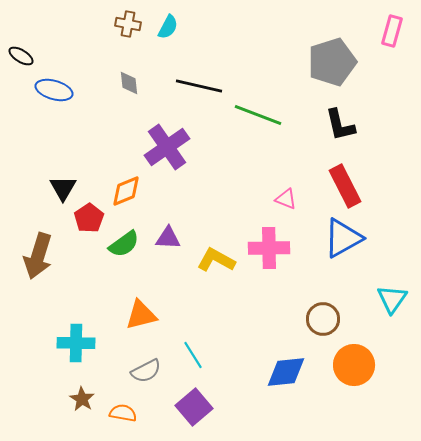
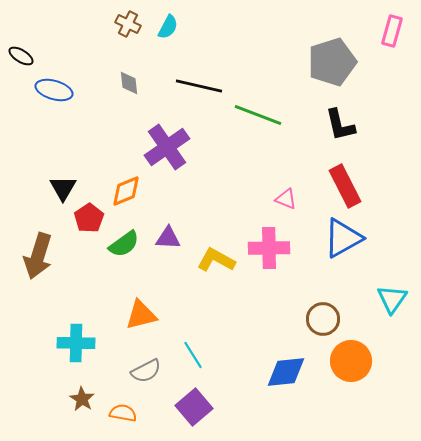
brown cross: rotated 15 degrees clockwise
orange circle: moved 3 px left, 4 px up
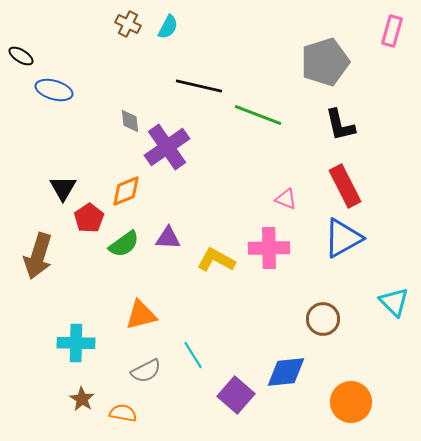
gray pentagon: moved 7 px left
gray diamond: moved 1 px right, 38 px down
cyan triangle: moved 2 px right, 3 px down; rotated 20 degrees counterclockwise
orange circle: moved 41 px down
purple square: moved 42 px right, 12 px up; rotated 9 degrees counterclockwise
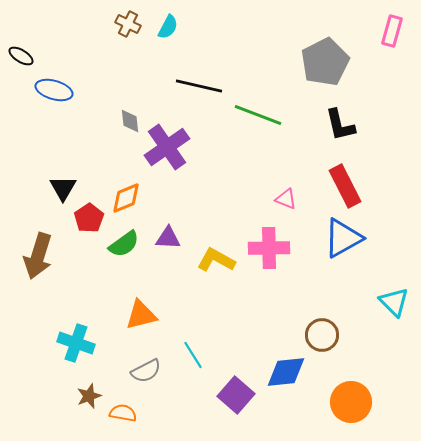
gray pentagon: rotated 9 degrees counterclockwise
orange diamond: moved 7 px down
brown circle: moved 1 px left, 16 px down
cyan cross: rotated 18 degrees clockwise
brown star: moved 7 px right, 3 px up; rotated 20 degrees clockwise
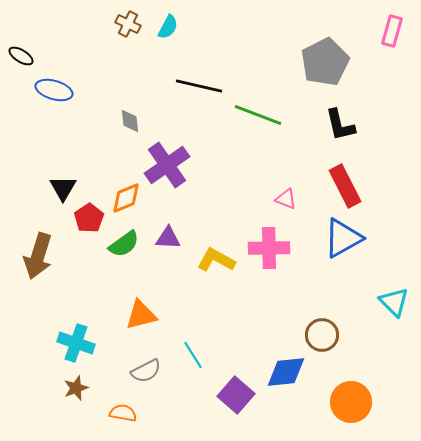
purple cross: moved 18 px down
brown star: moved 13 px left, 8 px up
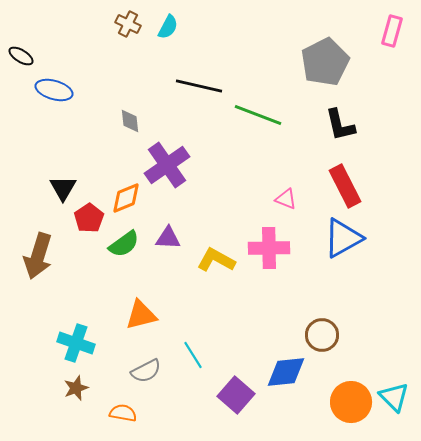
cyan triangle: moved 95 px down
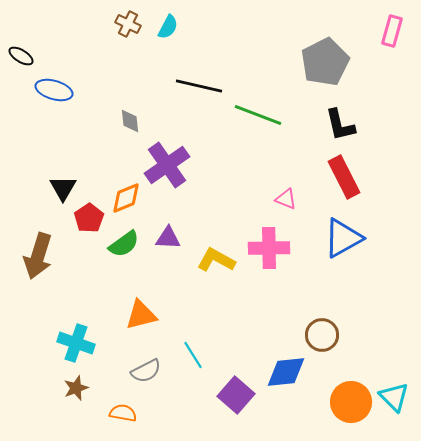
red rectangle: moved 1 px left, 9 px up
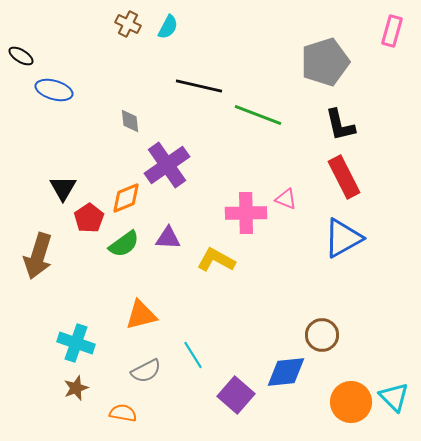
gray pentagon: rotated 9 degrees clockwise
pink cross: moved 23 px left, 35 px up
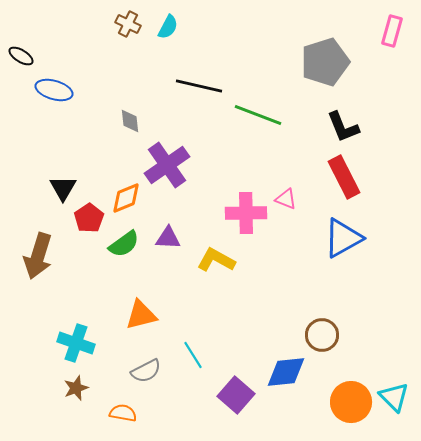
black L-shape: moved 3 px right, 2 px down; rotated 9 degrees counterclockwise
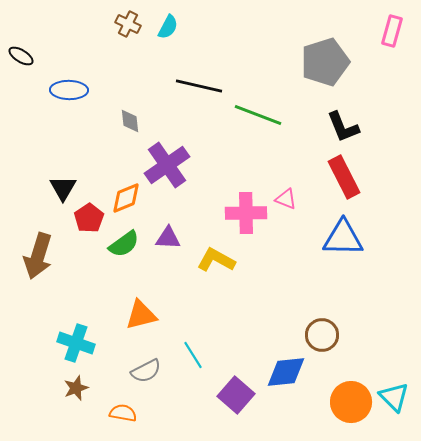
blue ellipse: moved 15 px right; rotated 15 degrees counterclockwise
blue triangle: rotated 30 degrees clockwise
